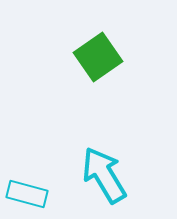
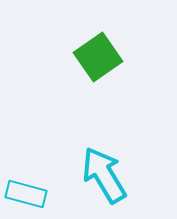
cyan rectangle: moved 1 px left
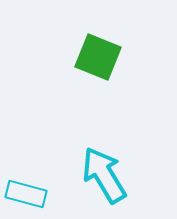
green square: rotated 33 degrees counterclockwise
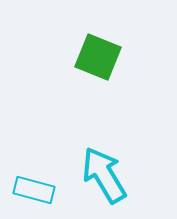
cyan rectangle: moved 8 px right, 4 px up
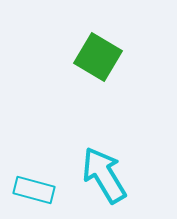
green square: rotated 9 degrees clockwise
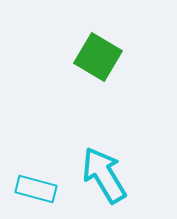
cyan rectangle: moved 2 px right, 1 px up
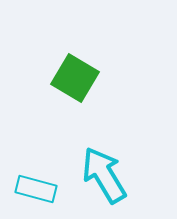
green square: moved 23 px left, 21 px down
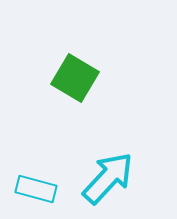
cyan arrow: moved 4 px right, 3 px down; rotated 74 degrees clockwise
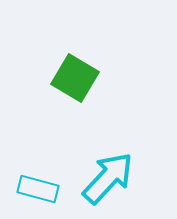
cyan rectangle: moved 2 px right
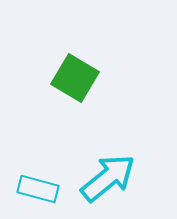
cyan arrow: rotated 8 degrees clockwise
